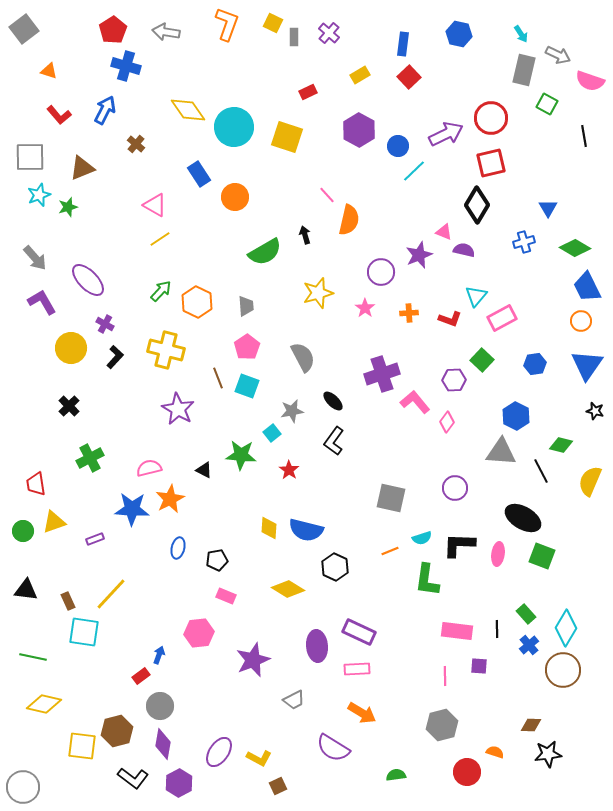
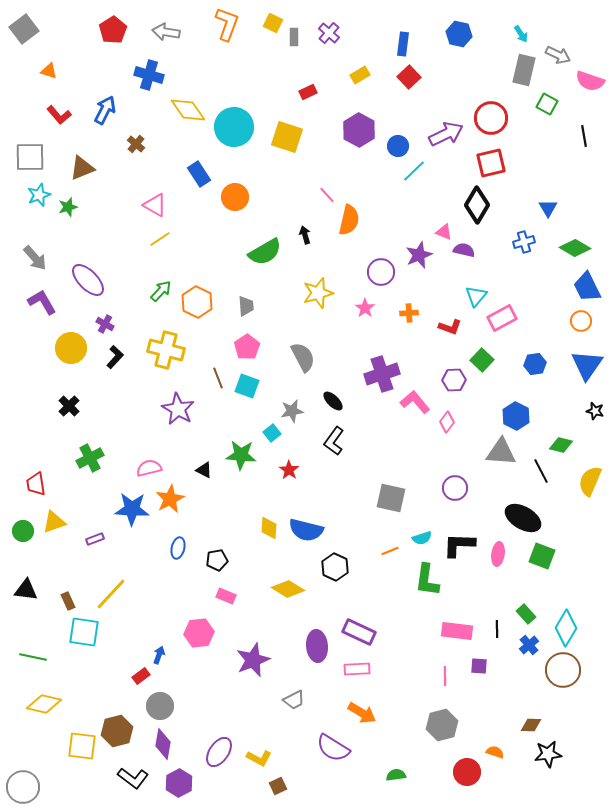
blue cross at (126, 66): moved 23 px right, 9 px down
red L-shape at (450, 319): moved 8 px down
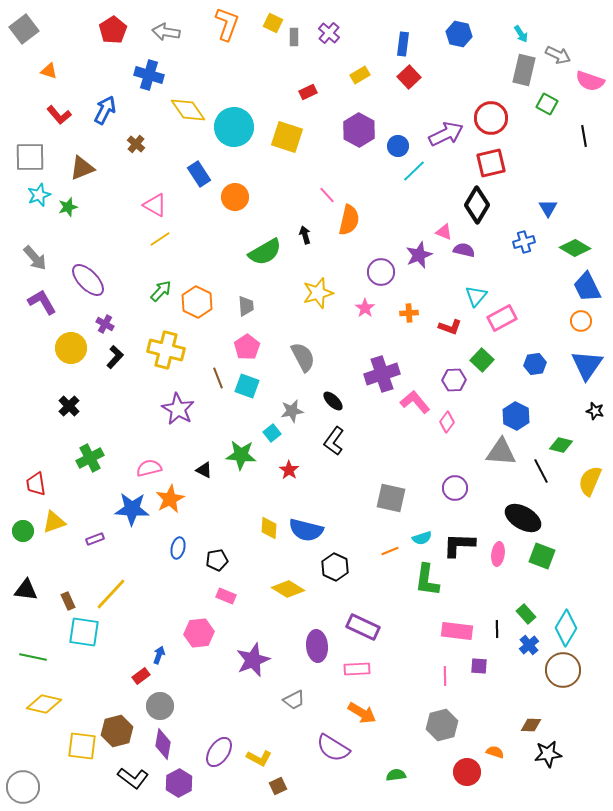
purple rectangle at (359, 632): moved 4 px right, 5 px up
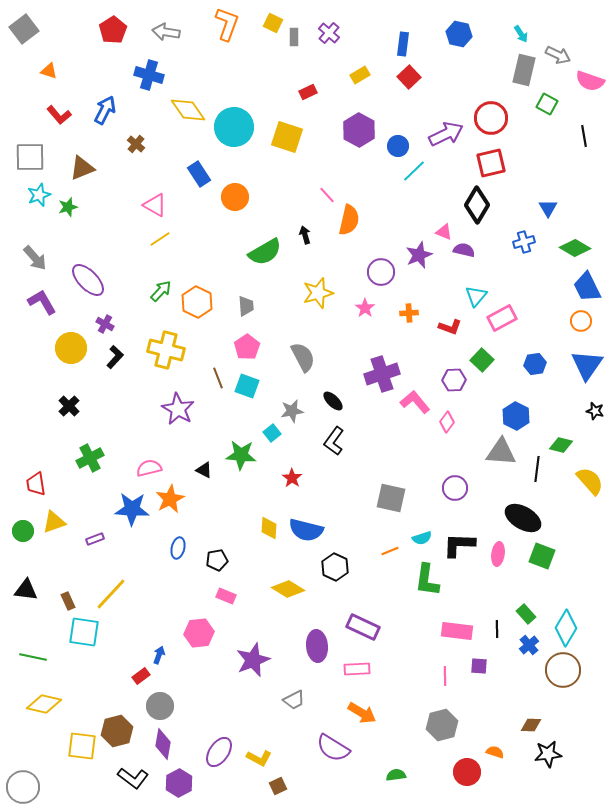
red star at (289, 470): moved 3 px right, 8 px down
black line at (541, 471): moved 4 px left, 2 px up; rotated 35 degrees clockwise
yellow semicircle at (590, 481): rotated 116 degrees clockwise
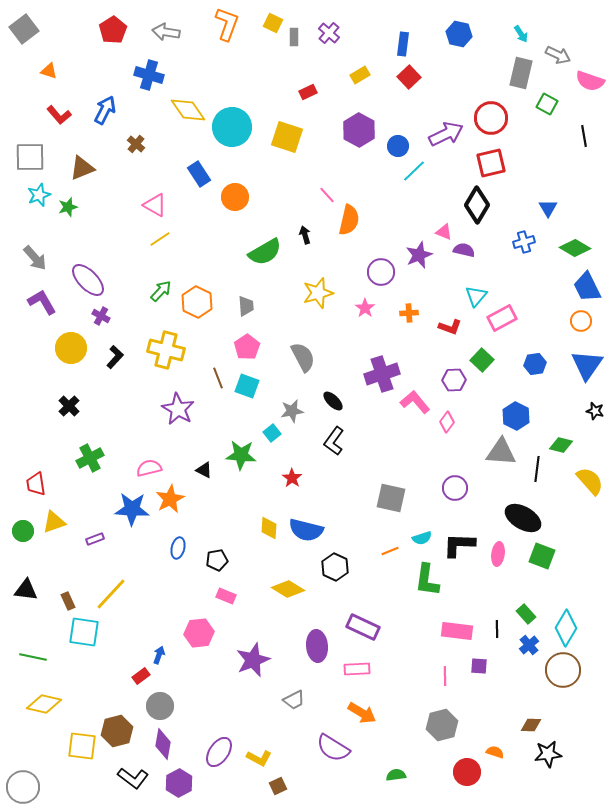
gray rectangle at (524, 70): moved 3 px left, 3 px down
cyan circle at (234, 127): moved 2 px left
purple cross at (105, 324): moved 4 px left, 8 px up
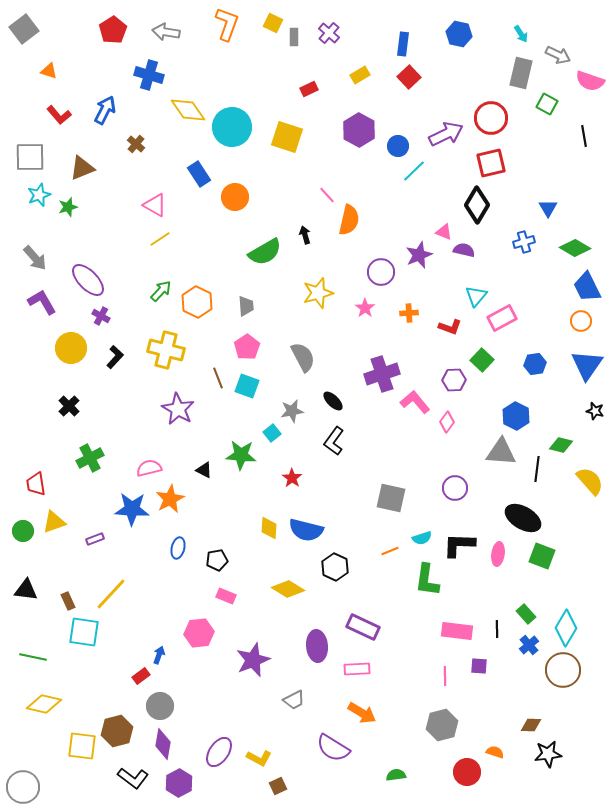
red rectangle at (308, 92): moved 1 px right, 3 px up
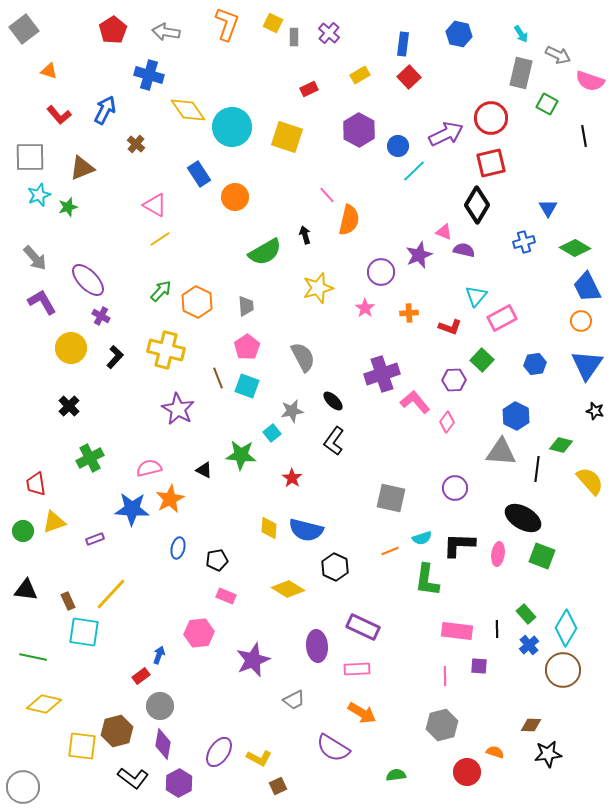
yellow star at (318, 293): moved 5 px up
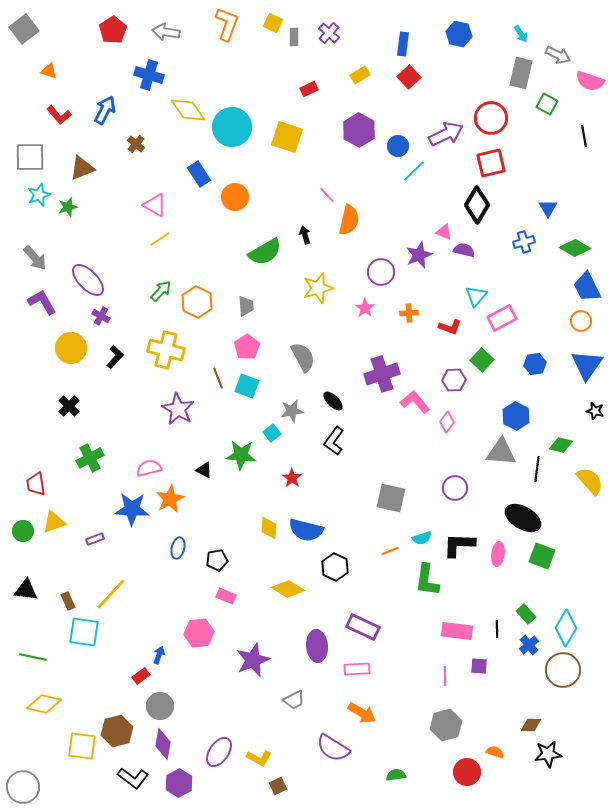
gray hexagon at (442, 725): moved 4 px right
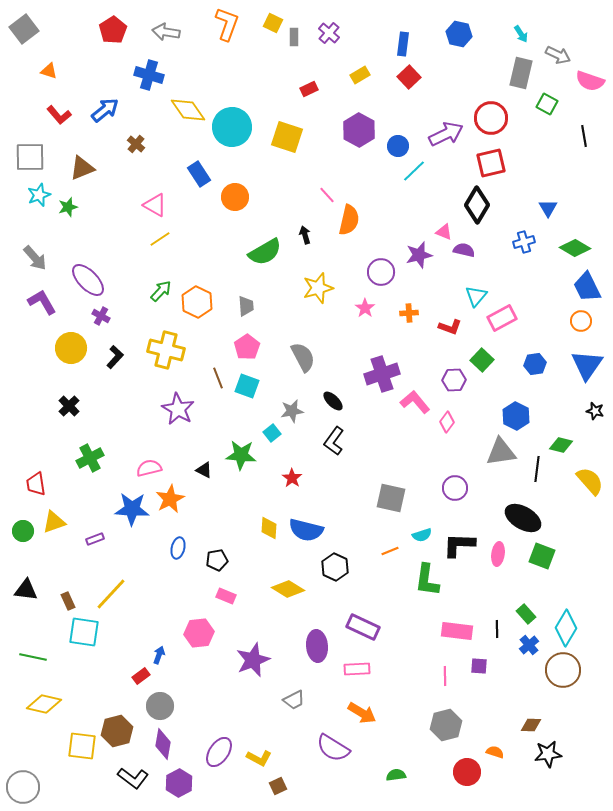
blue arrow at (105, 110): rotated 24 degrees clockwise
purple star at (419, 255): rotated 8 degrees clockwise
gray triangle at (501, 452): rotated 12 degrees counterclockwise
cyan semicircle at (422, 538): moved 3 px up
